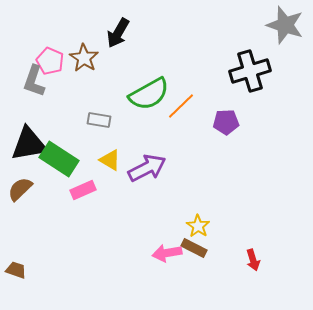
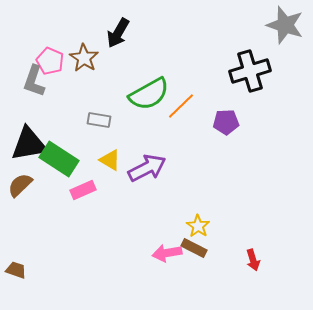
brown semicircle: moved 4 px up
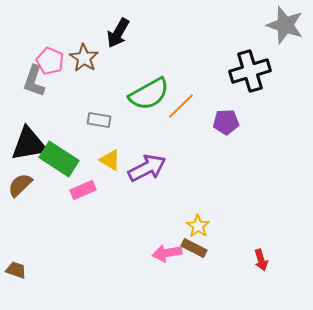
red arrow: moved 8 px right
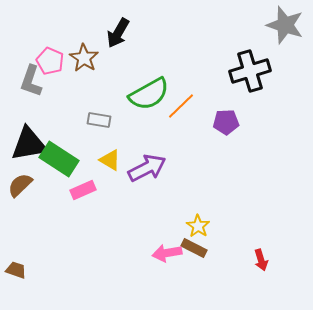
gray L-shape: moved 3 px left
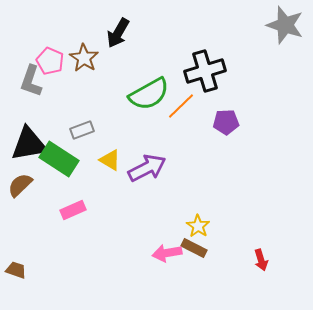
black cross: moved 45 px left
gray rectangle: moved 17 px left, 10 px down; rotated 30 degrees counterclockwise
pink rectangle: moved 10 px left, 20 px down
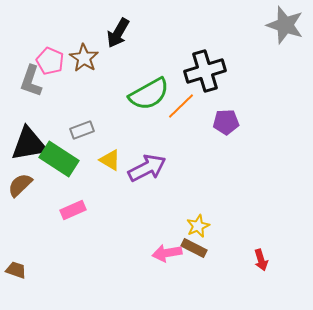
yellow star: rotated 15 degrees clockwise
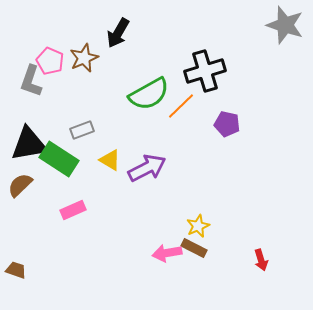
brown star: rotated 16 degrees clockwise
purple pentagon: moved 1 px right, 2 px down; rotated 15 degrees clockwise
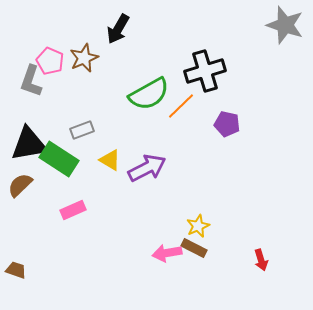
black arrow: moved 4 px up
